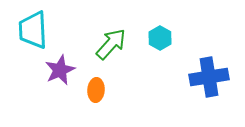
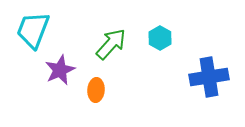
cyan trapezoid: rotated 24 degrees clockwise
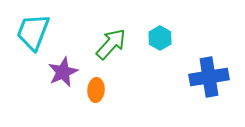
cyan trapezoid: moved 2 px down
purple star: moved 3 px right, 2 px down
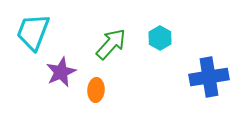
purple star: moved 2 px left
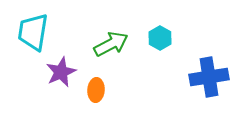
cyan trapezoid: rotated 12 degrees counterclockwise
green arrow: rotated 20 degrees clockwise
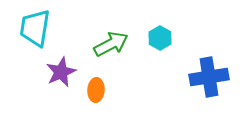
cyan trapezoid: moved 2 px right, 4 px up
